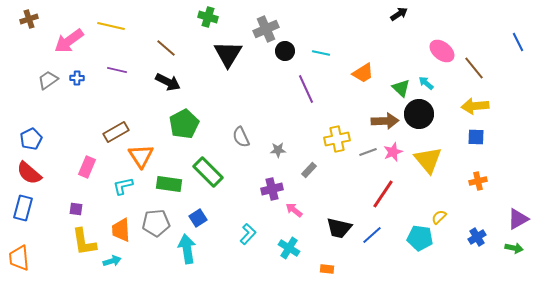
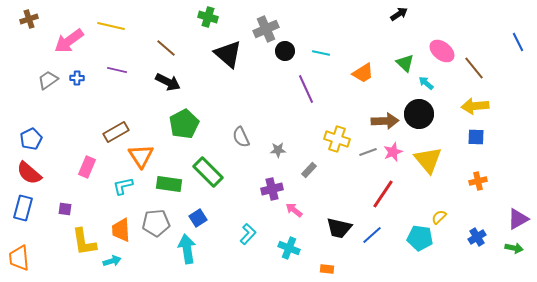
black triangle at (228, 54): rotated 20 degrees counterclockwise
green triangle at (401, 88): moved 4 px right, 25 px up
yellow cross at (337, 139): rotated 30 degrees clockwise
purple square at (76, 209): moved 11 px left
cyan cross at (289, 248): rotated 10 degrees counterclockwise
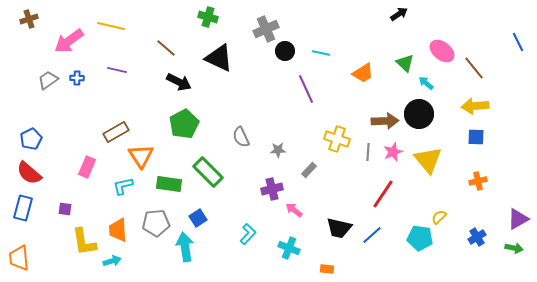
black triangle at (228, 54): moved 9 px left, 4 px down; rotated 16 degrees counterclockwise
black arrow at (168, 82): moved 11 px right
gray line at (368, 152): rotated 66 degrees counterclockwise
orange trapezoid at (121, 230): moved 3 px left
cyan arrow at (187, 249): moved 2 px left, 2 px up
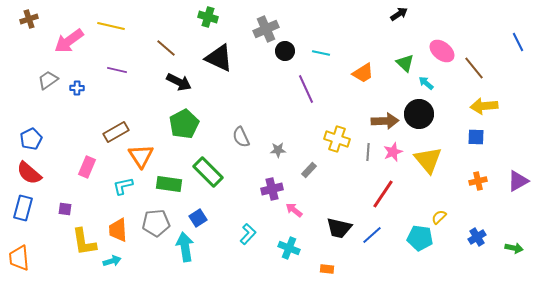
blue cross at (77, 78): moved 10 px down
yellow arrow at (475, 106): moved 9 px right
purple triangle at (518, 219): moved 38 px up
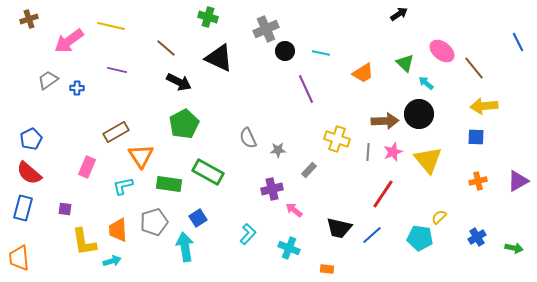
gray semicircle at (241, 137): moved 7 px right, 1 px down
green rectangle at (208, 172): rotated 16 degrees counterclockwise
gray pentagon at (156, 223): moved 2 px left, 1 px up; rotated 12 degrees counterclockwise
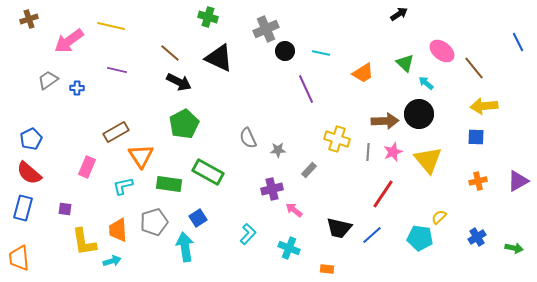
brown line at (166, 48): moved 4 px right, 5 px down
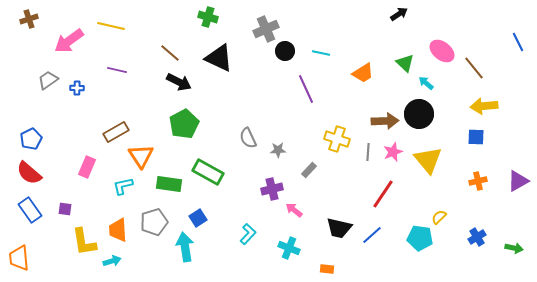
blue rectangle at (23, 208): moved 7 px right, 2 px down; rotated 50 degrees counterclockwise
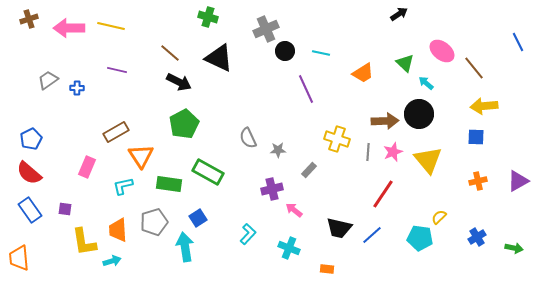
pink arrow at (69, 41): moved 13 px up; rotated 36 degrees clockwise
